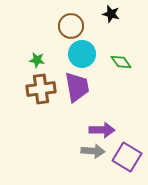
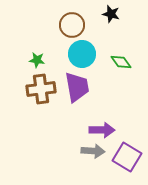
brown circle: moved 1 px right, 1 px up
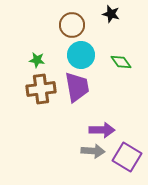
cyan circle: moved 1 px left, 1 px down
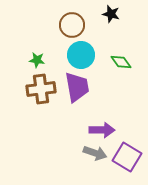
gray arrow: moved 2 px right, 2 px down; rotated 15 degrees clockwise
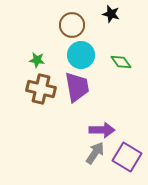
brown cross: rotated 20 degrees clockwise
gray arrow: rotated 75 degrees counterclockwise
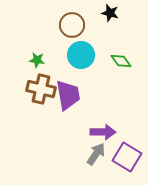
black star: moved 1 px left, 1 px up
green diamond: moved 1 px up
purple trapezoid: moved 9 px left, 8 px down
purple arrow: moved 1 px right, 2 px down
gray arrow: moved 1 px right, 1 px down
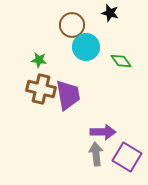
cyan circle: moved 5 px right, 8 px up
green star: moved 2 px right
gray arrow: rotated 40 degrees counterclockwise
